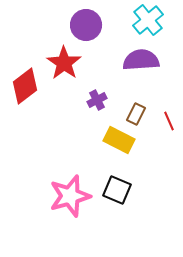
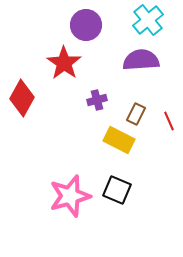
red diamond: moved 3 px left, 12 px down; rotated 24 degrees counterclockwise
purple cross: rotated 12 degrees clockwise
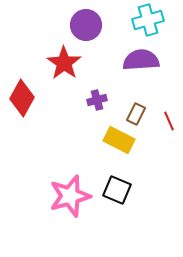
cyan cross: rotated 24 degrees clockwise
